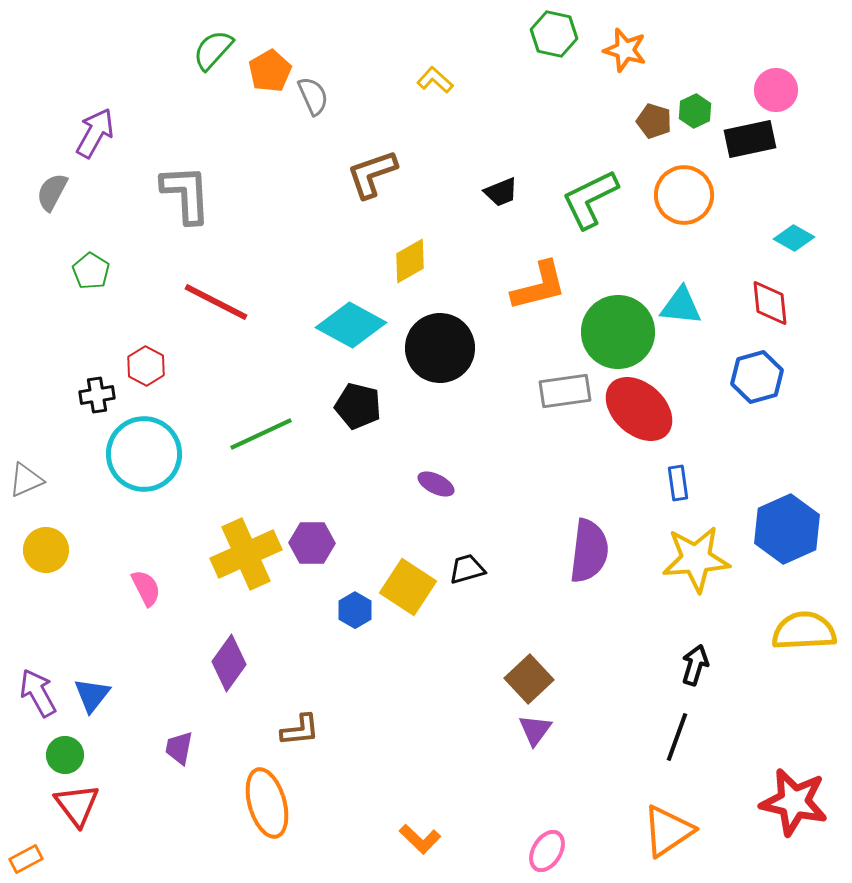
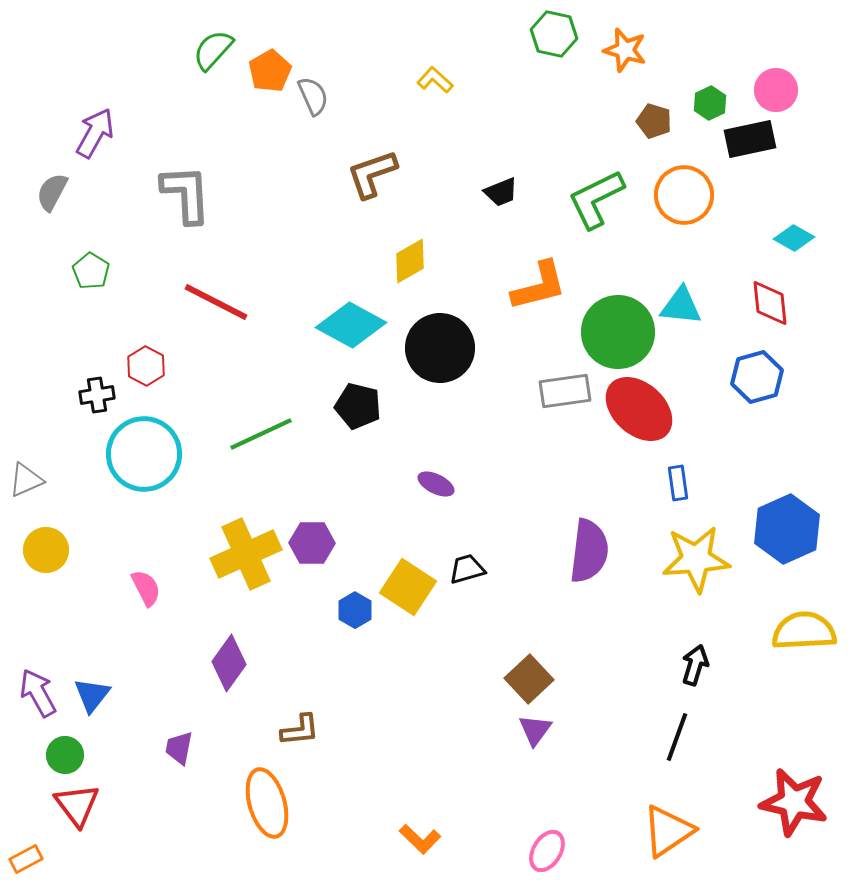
green hexagon at (695, 111): moved 15 px right, 8 px up
green L-shape at (590, 199): moved 6 px right
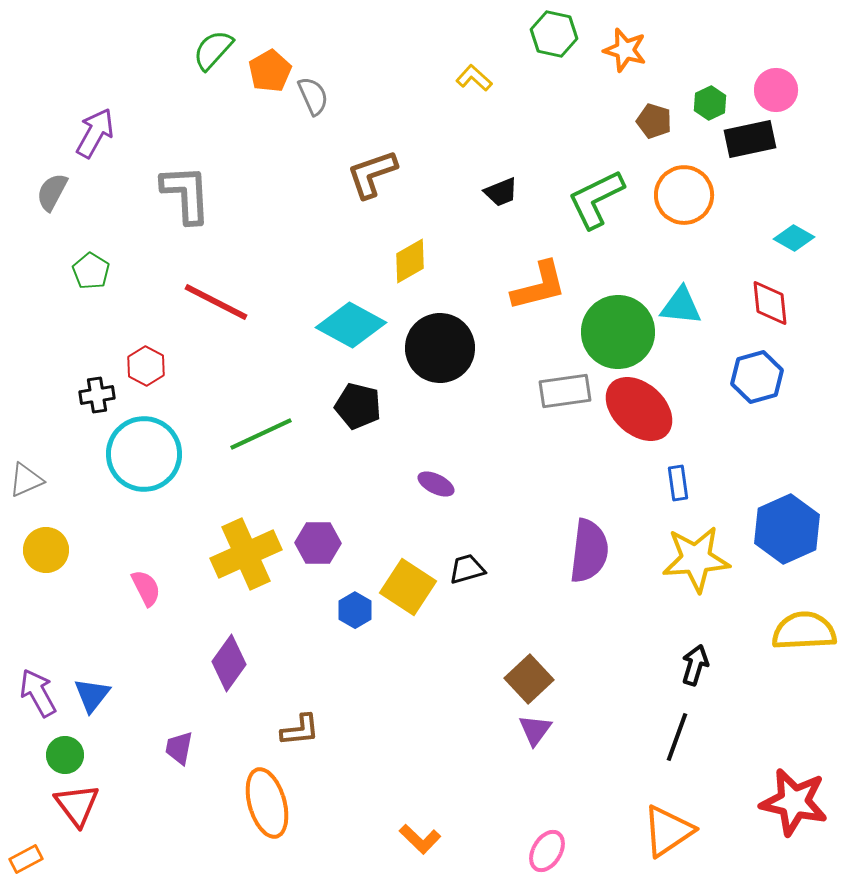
yellow L-shape at (435, 80): moved 39 px right, 2 px up
purple hexagon at (312, 543): moved 6 px right
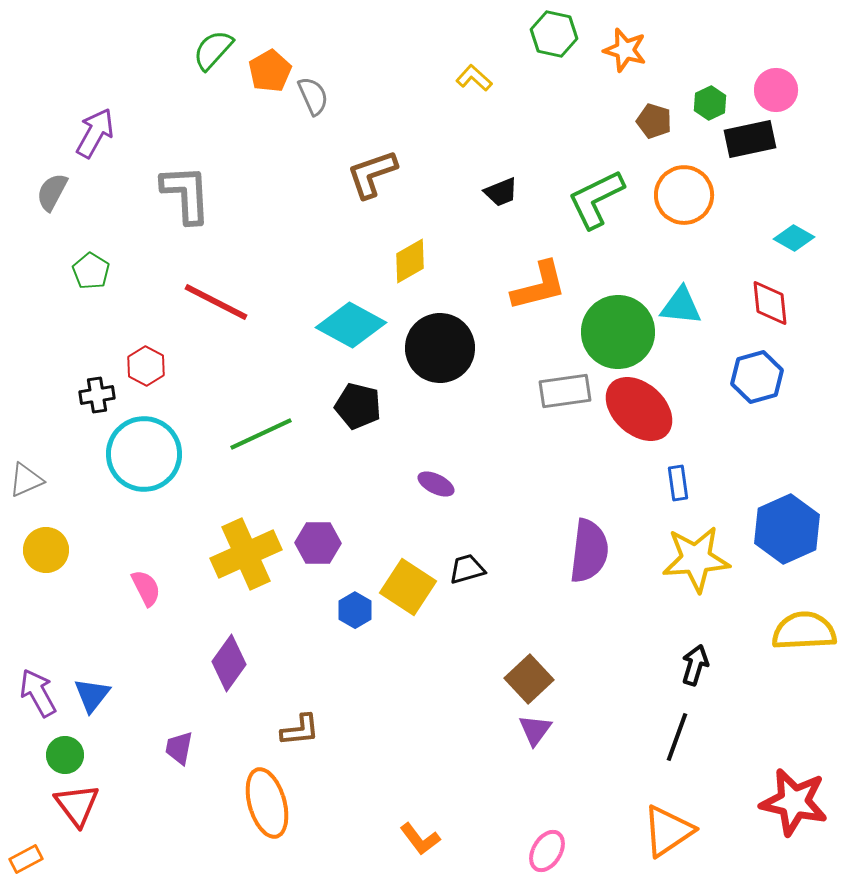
orange L-shape at (420, 839): rotated 9 degrees clockwise
